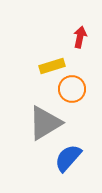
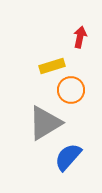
orange circle: moved 1 px left, 1 px down
blue semicircle: moved 1 px up
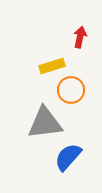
gray triangle: rotated 24 degrees clockwise
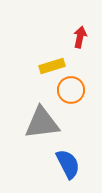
gray triangle: moved 3 px left
blue semicircle: moved 7 px down; rotated 112 degrees clockwise
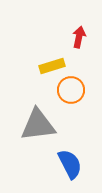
red arrow: moved 1 px left
gray triangle: moved 4 px left, 2 px down
blue semicircle: moved 2 px right
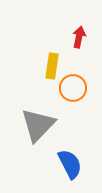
yellow rectangle: rotated 65 degrees counterclockwise
orange circle: moved 2 px right, 2 px up
gray triangle: rotated 39 degrees counterclockwise
